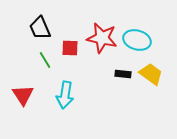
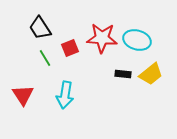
black trapezoid: rotated 10 degrees counterclockwise
red star: rotated 8 degrees counterclockwise
red square: rotated 24 degrees counterclockwise
green line: moved 2 px up
yellow trapezoid: rotated 105 degrees clockwise
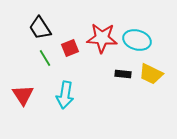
yellow trapezoid: rotated 65 degrees clockwise
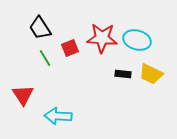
cyan arrow: moved 7 px left, 21 px down; rotated 84 degrees clockwise
